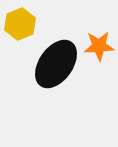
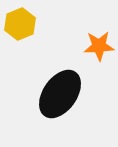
black ellipse: moved 4 px right, 30 px down
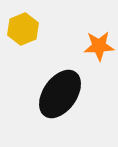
yellow hexagon: moved 3 px right, 5 px down
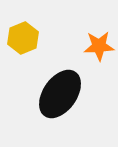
yellow hexagon: moved 9 px down
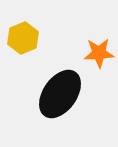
orange star: moved 7 px down
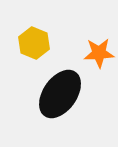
yellow hexagon: moved 11 px right, 5 px down; rotated 16 degrees counterclockwise
